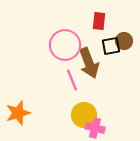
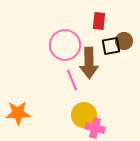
brown arrow: rotated 20 degrees clockwise
orange star: rotated 15 degrees clockwise
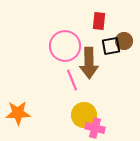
pink circle: moved 1 px down
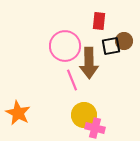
orange star: rotated 30 degrees clockwise
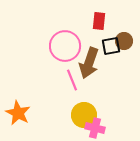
brown arrow: rotated 20 degrees clockwise
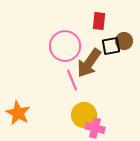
brown arrow: rotated 16 degrees clockwise
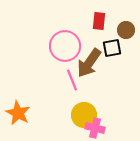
brown circle: moved 2 px right, 11 px up
black square: moved 1 px right, 2 px down
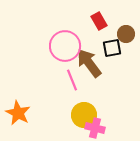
red rectangle: rotated 36 degrees counterclockwise
brown circle: moved 4 px down
brown arrow: rotated 108 degrees clockwise
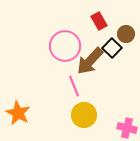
black square: rotated 36 degrees counterclockwise
brown arrow: moved 1 px right, 2 px up; rotated 100 degrees counterclockwise
pink line: moved 2 px right, 6 px down
pink cross: moved 32 px right
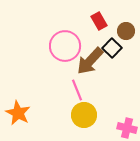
brown circle: moved 3 px up
pink line: moved 3 px right, 4 px down
